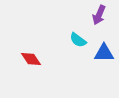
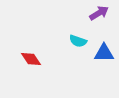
purple arrow: moved 2 px up; rotated 144 degrees counterclockwise
cyan semicircle: moved 1 px down; rotated 18 degrees counterclockwise
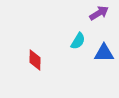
cyan semicircle: rotated 78 degrees counterclockwise
red diamond: moved 4 px right, 1 px down; rotated 35 degrees clockwise
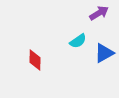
cyan semicircle: rotated 24 degrees clockwise
blue triangle: rotated 30 degrees counterclockwise
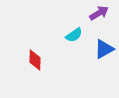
cyan semicircle: moved 4 px left, 6 px up
blue triangle: moved 4 px up
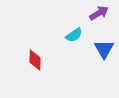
blue triangle: rotated 30 degrees counterclockwise
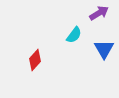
cyan semicircle: rotated 18 degrees counterclockwise
red diamond: rotated 40 degrees clockwise
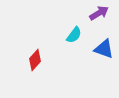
blue triangle: rotated 40 degrees counterclockwise
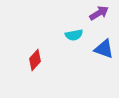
cyan semicircle: rotated 42 degrees clockwise
